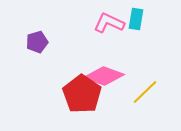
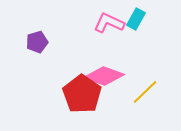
cyan rectangle: rotated 20 degrees clockwise
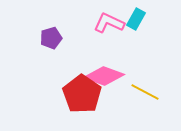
purple pentagon: moved 14 px right, 4 px up
yellow line: rotated 72 degrees clockwise
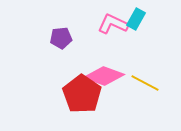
pink L-shape: moved 4 px right, 1 px down
purple pentagon: moved 10 px right; rotated 10 degrees clockwise
yellow line: moved 9 px up
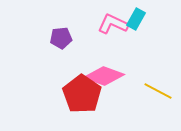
yellow line: moved 13 px right, 8 px down
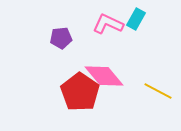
pink L-shape: moved 5 px left
pink diamond: rotated 30 degrees clockwise
red pentagon: moved 2 px left, 2 px up
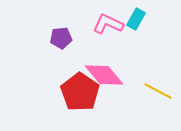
pink diamond: moved 1 px up
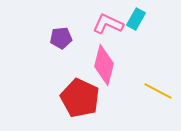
pink diamond: moved 10 px up; rotated 54 degrees clockwise
red pentagon: moved 6 px down; rotated 9 degrees counterclockwise
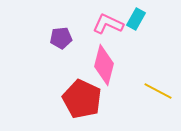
red pentagon: moved 2 px right, 1 px down
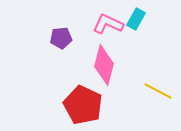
red pentagon: moved 1 px right, 6 px down
